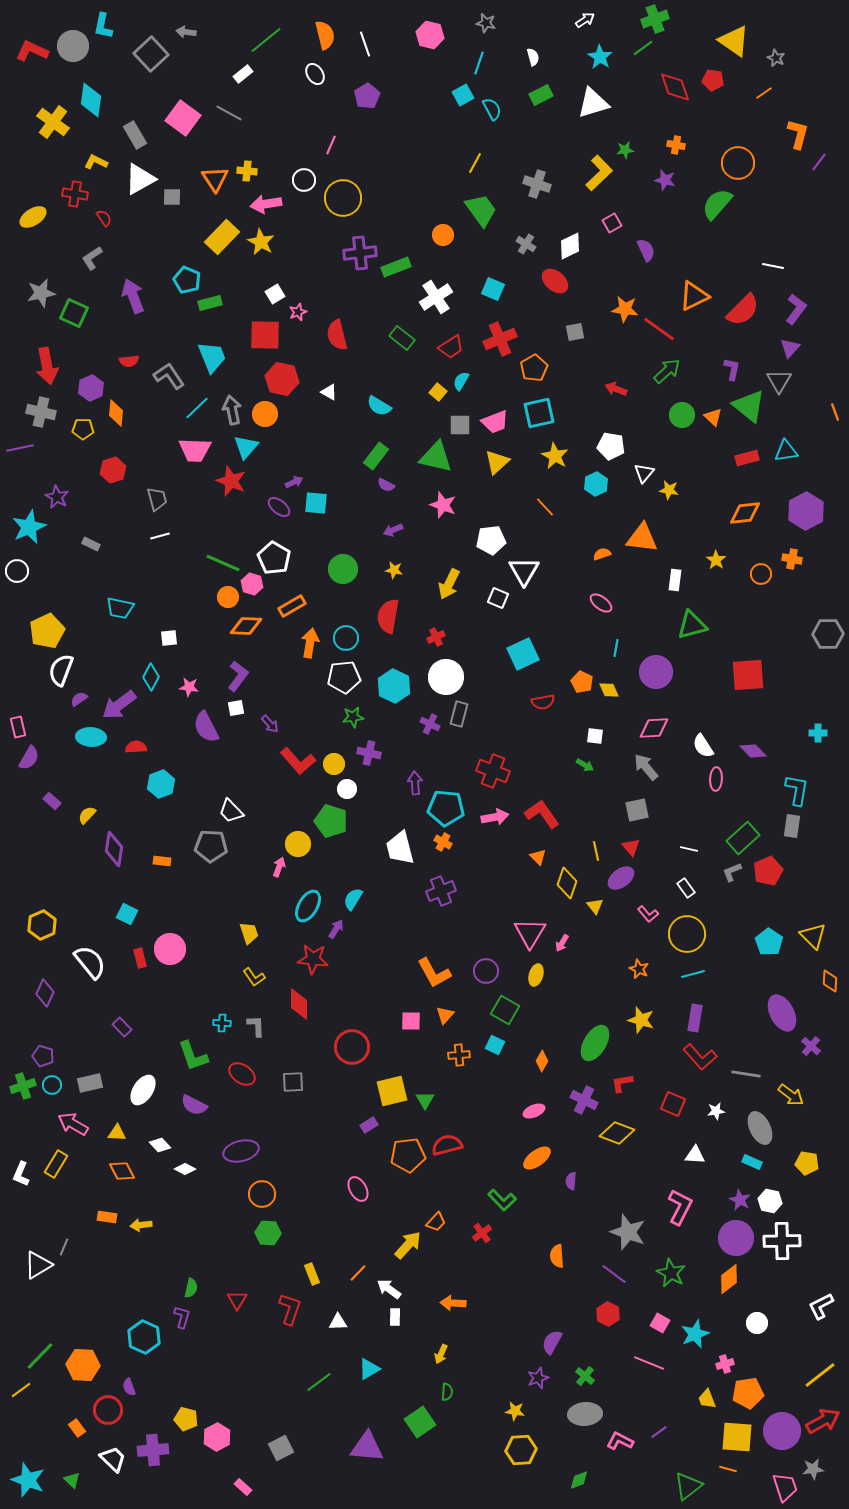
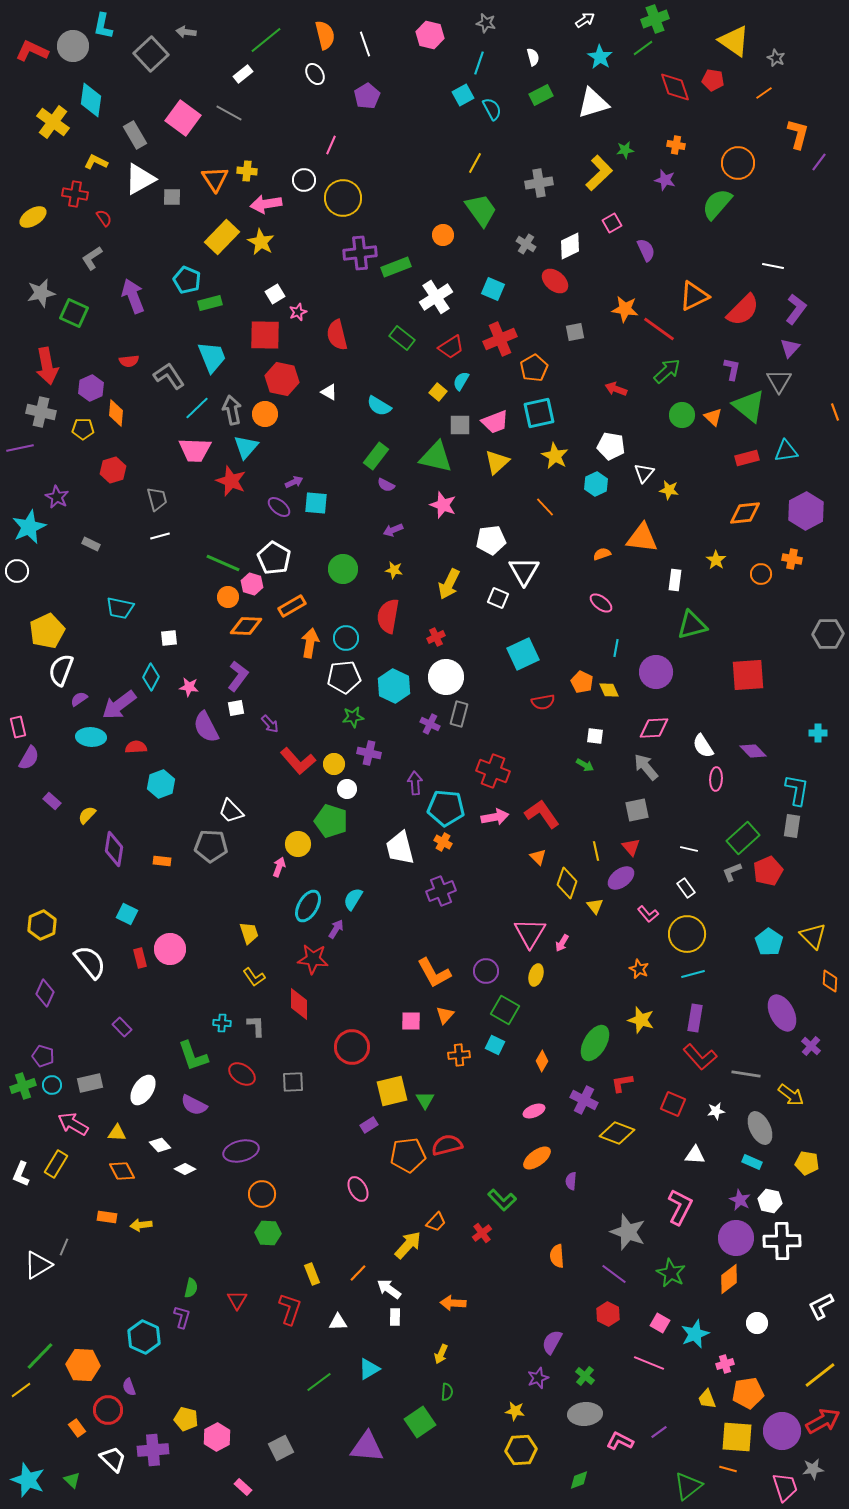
gray cross at (537, 184): moved 2 px right, 1 px up; rotated 28 degrees counterclockwise
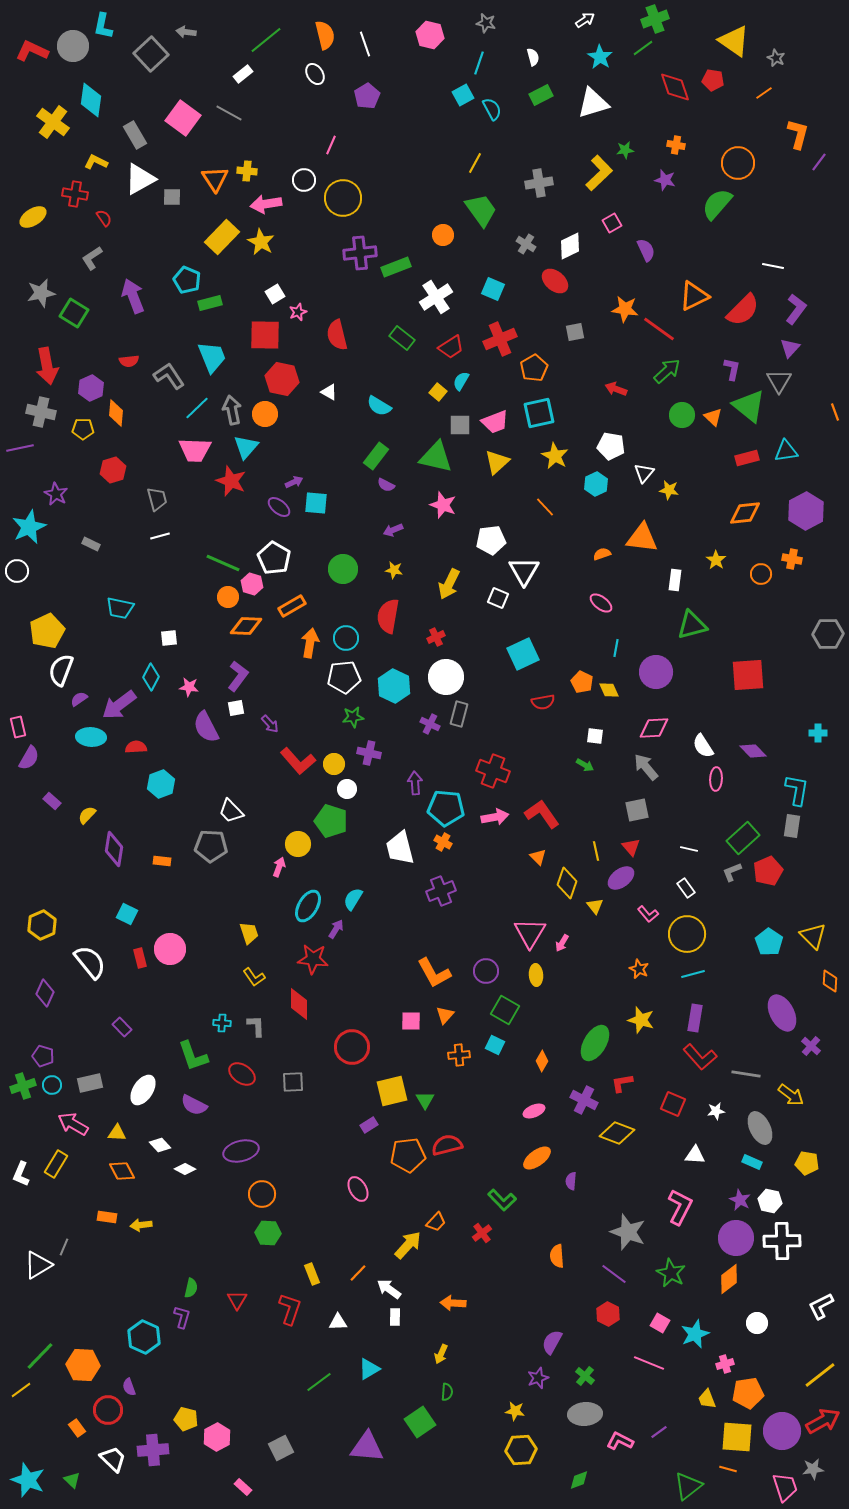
green square at (74, 313): rotated 8 degrees clockwise
purple star at (57, 497): moved 1 px left, 3 px up
yellow ellipse at (536, 975): rotated 20 degrees counterclockwise
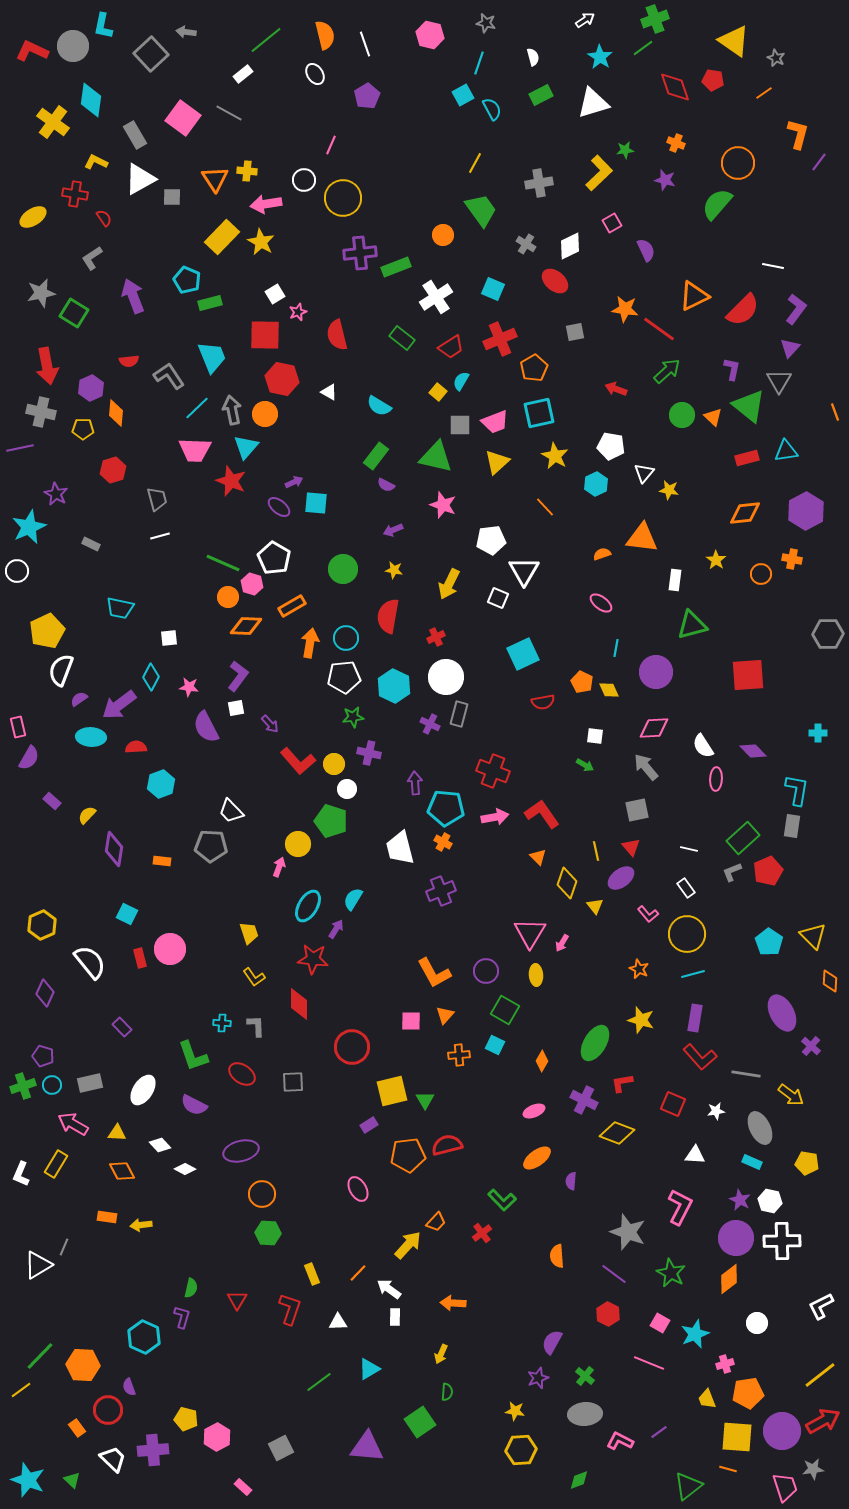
orange cross at (676, 145): moved 2 px up; rotated 12 degrees clockwise
